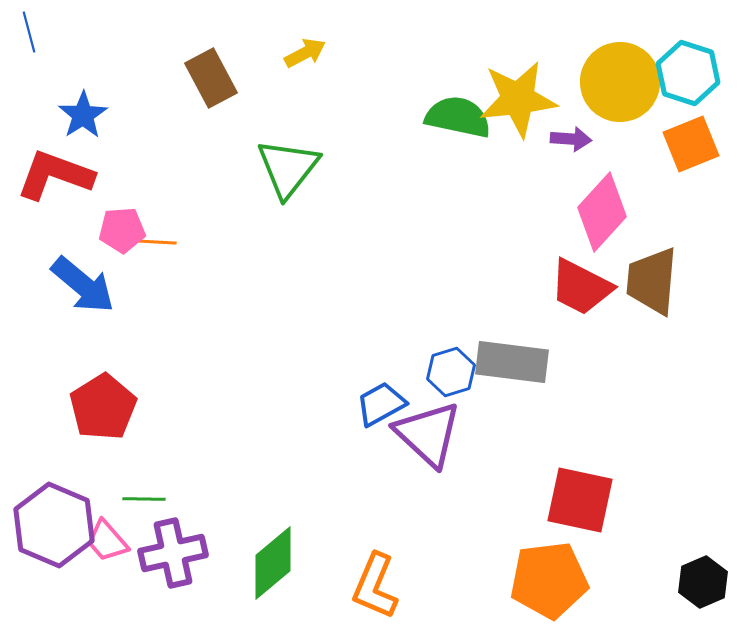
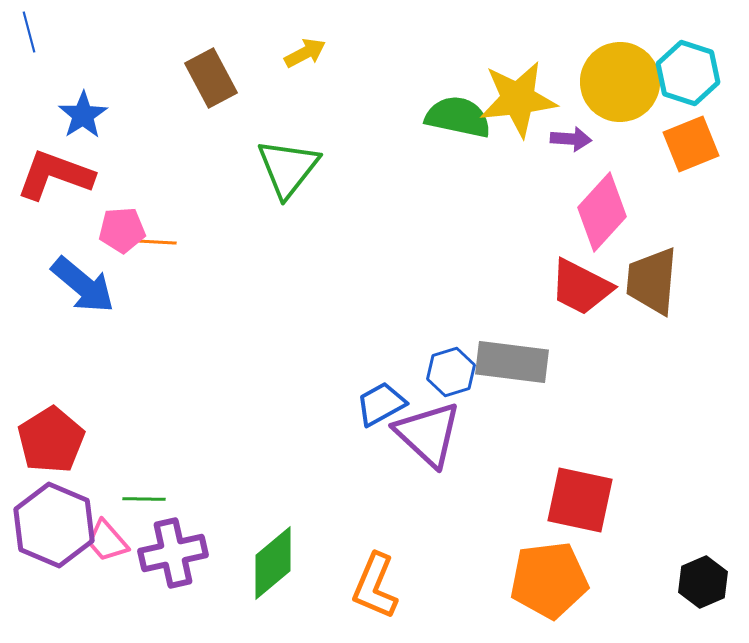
red pentagon: moved 52 px left, 33 px down
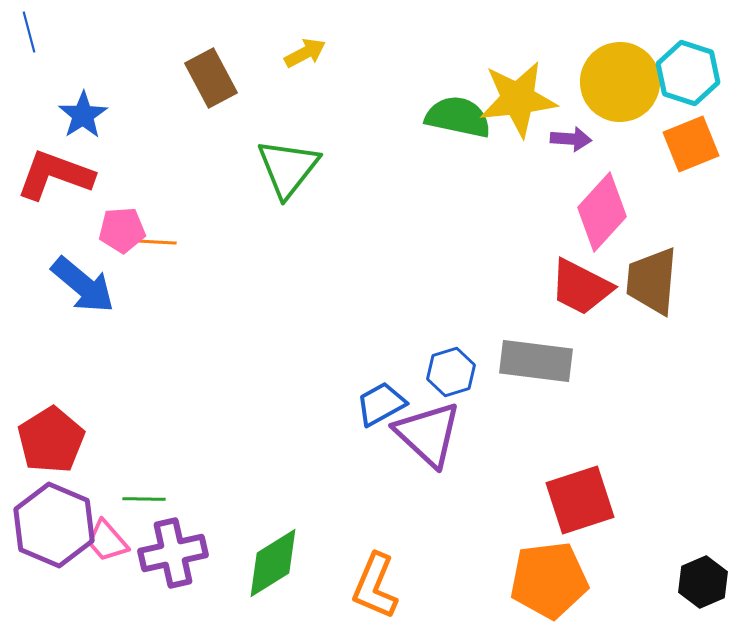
gray rectangle: moved 24 px right, 1 px up
red square: rotated 30 degrees counterclockwise
green diamond: rotated 8 degrees clockwise
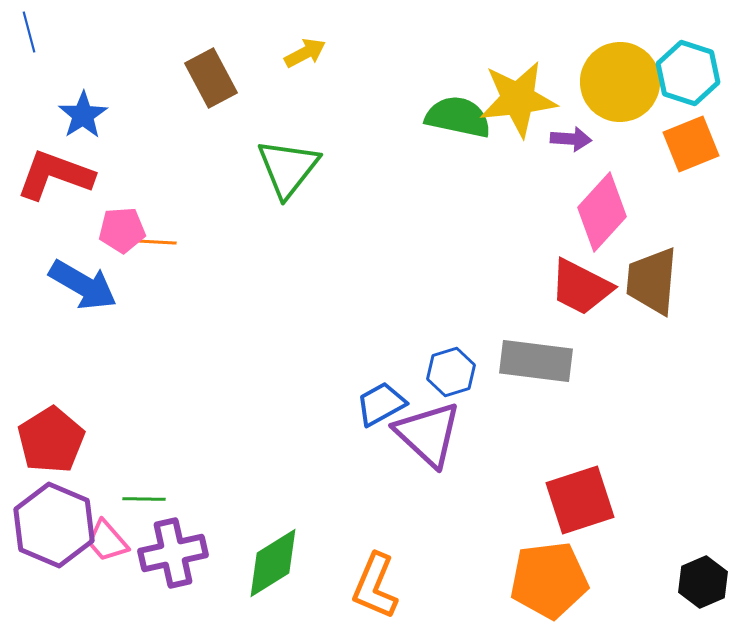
blue arrow: rotated 10 degrees counterclockwise
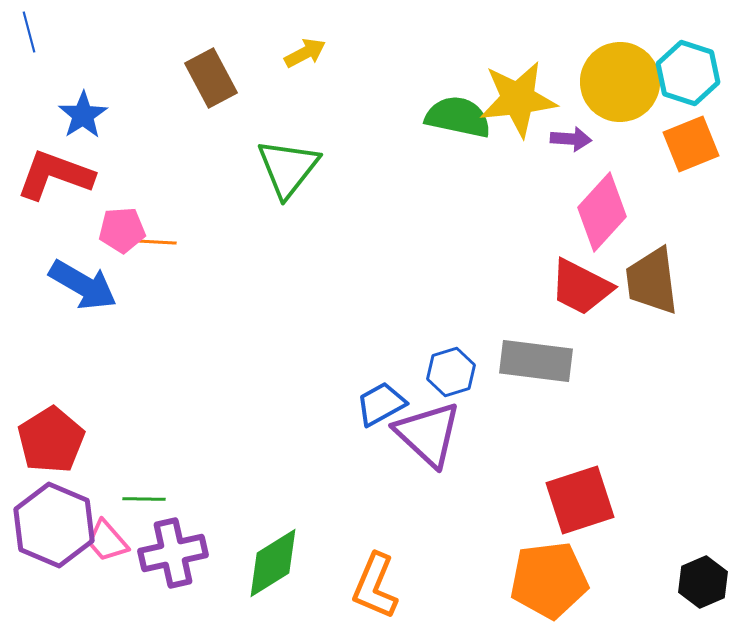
brown trapezoid: rotated 12 degrees counterclockwise
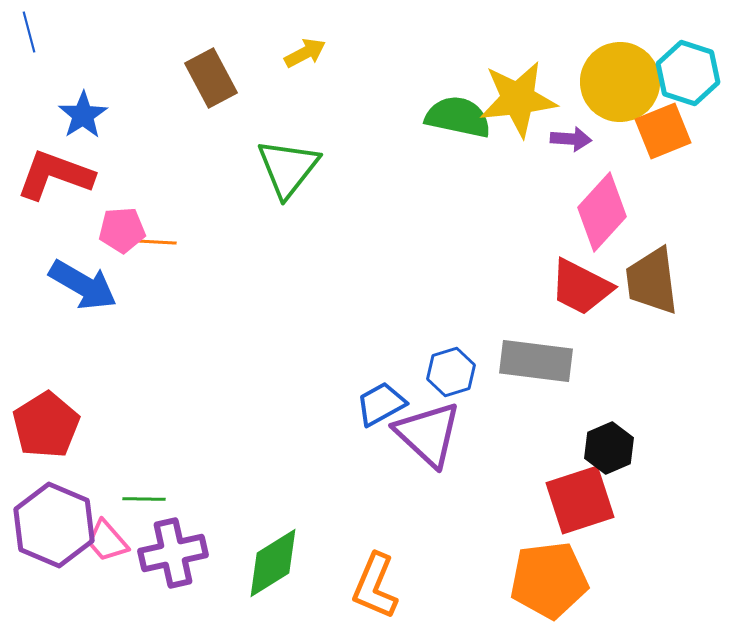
orange square: moved 28 px left, 13 px up
red pentagon: moved 5 px left, 15 px up
black hexagon: moved 94 px left, 134 px up
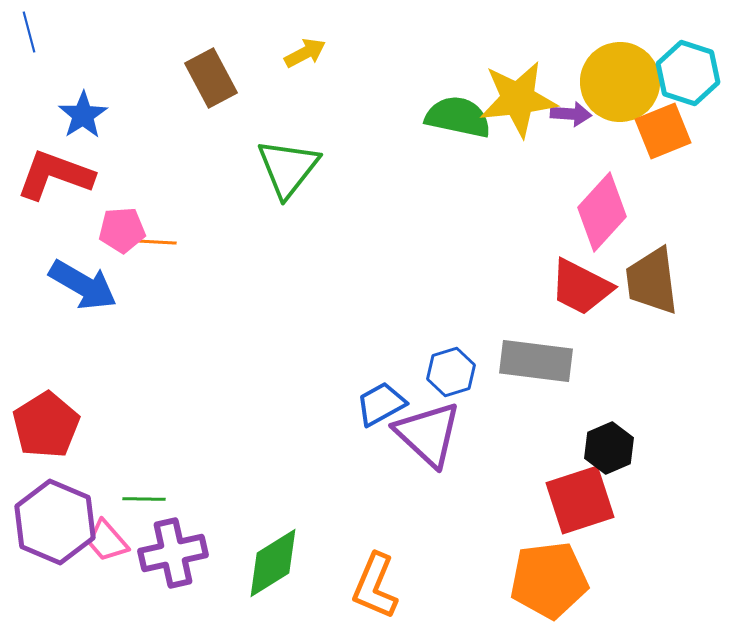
purple arrow: moved 25 px up
purple hexagon: moved 1 px right, 3 px up
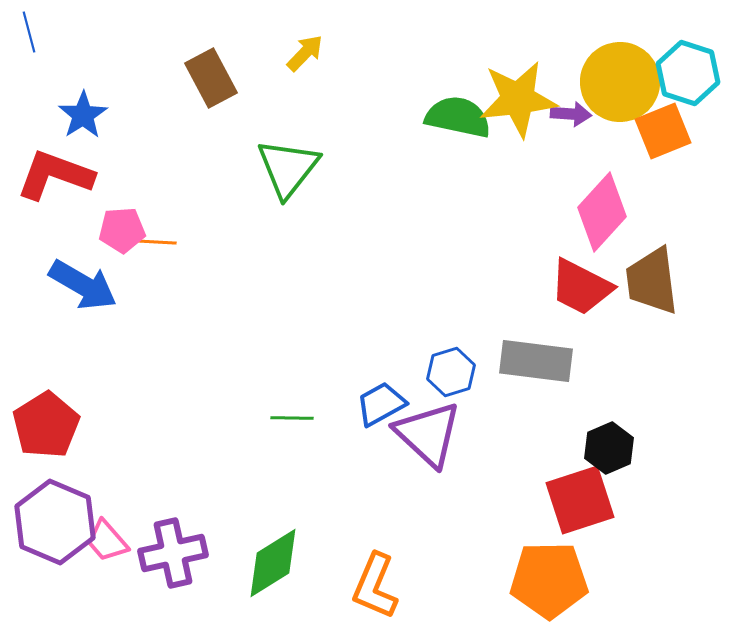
yellow arrow: rotated 18 degrees counterclockwise
green line: moved 148 px right, 81 px up
orange pentagon: rotated 6 degrees clockwise
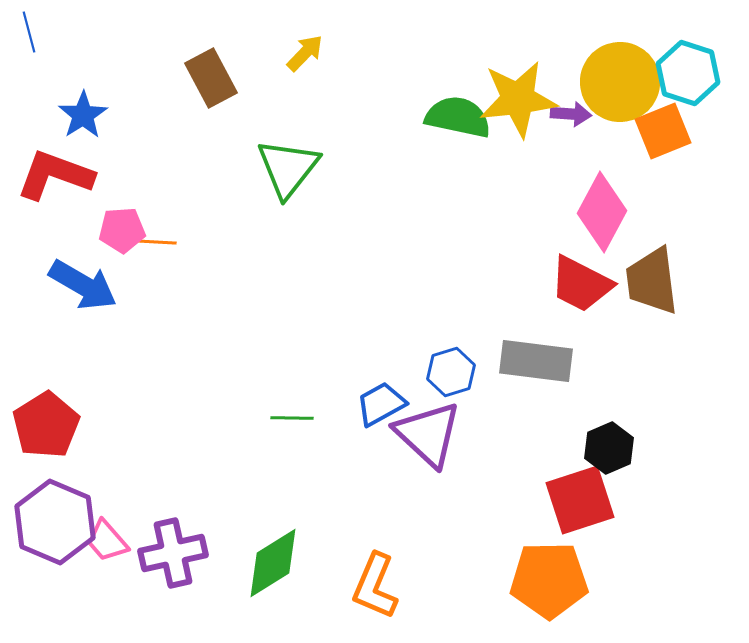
pink diamond: rotated 14 degrees counterclockwise
red trapezoid: moved 3 px up
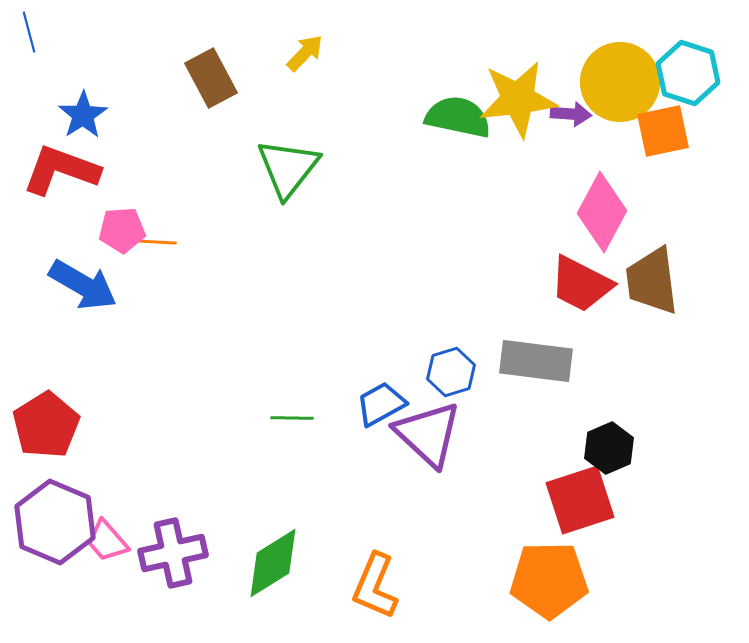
orange square: rotated 10 degrees clockwise
red L-shape: moved 6 px right, 5 px up
